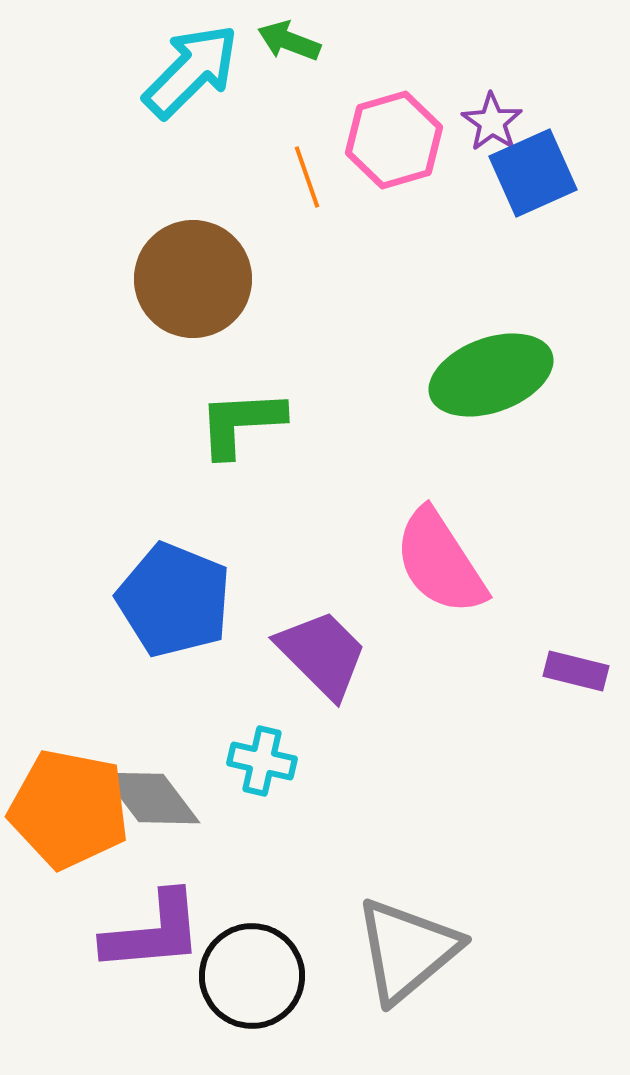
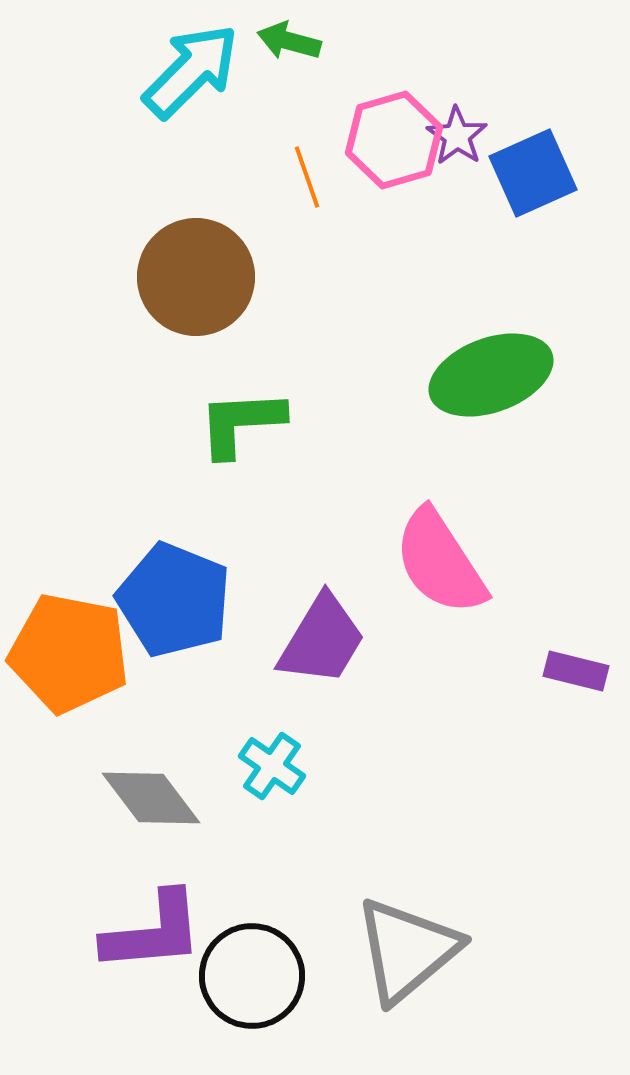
green arrow: rotated 6 degrees counterclockwise
purple star: moved 35 px left, 14 px down
brown circle: moved 3 px right, 2 px up
purple trapezoid: moved 14 px up; rotated 76 degrees clockwise
cyan cross: moved 10 px right, 5 px down; rotated 22 degrees clockwise
orange pentagon: moved 156 px up
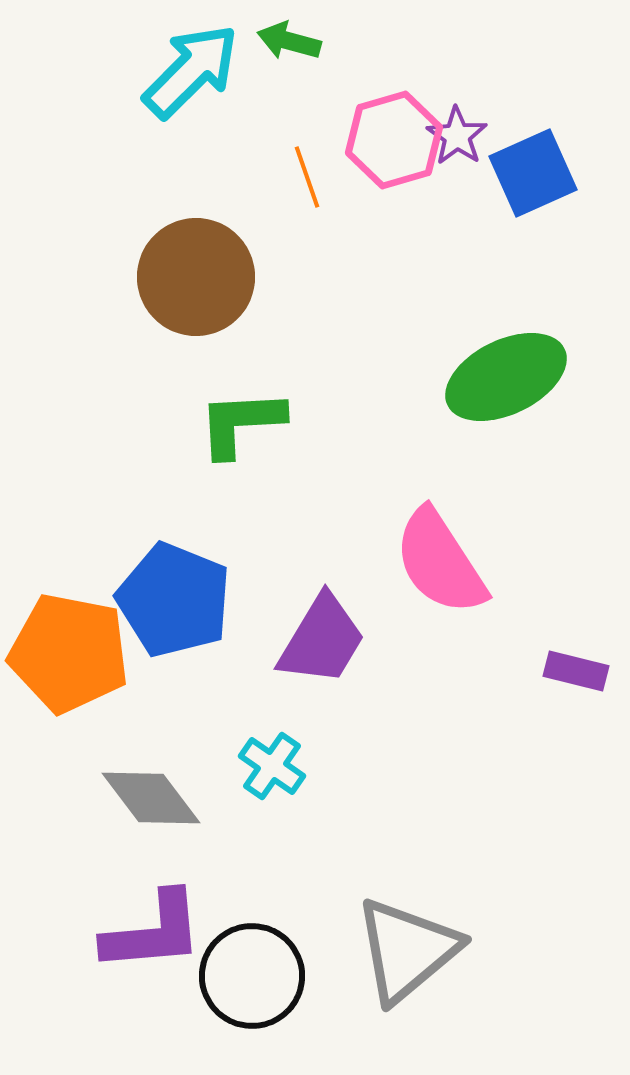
green ellipse: moved 15 px right, 2 px down; rotated 6 degrees counterclockwise
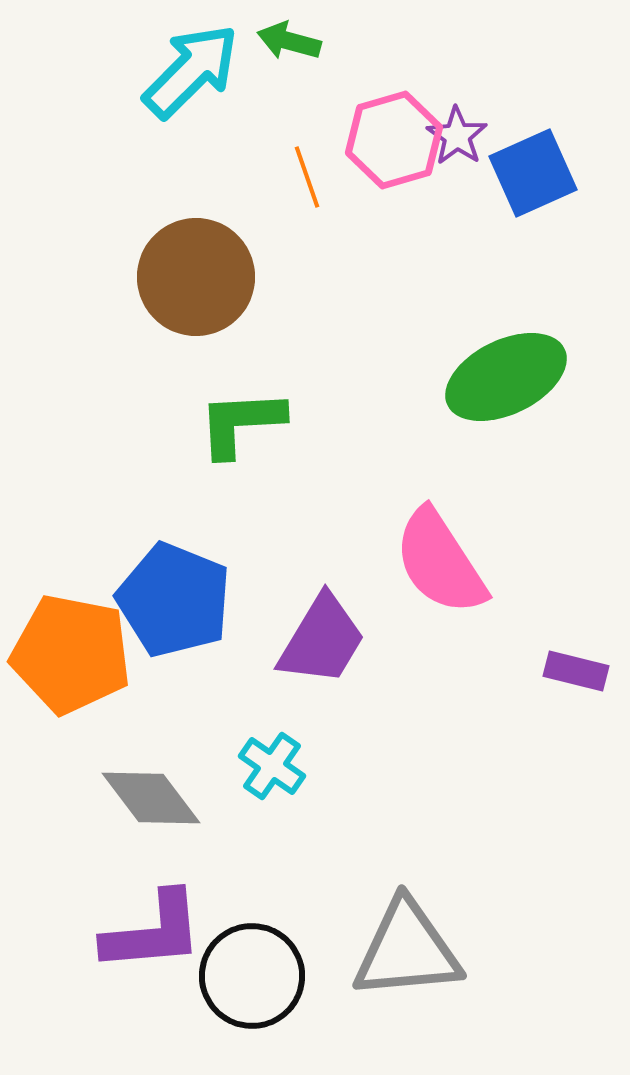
orange pentagon: moved 2 px right, 1 px down
gray triangle: rotated 35 degrees clockwise
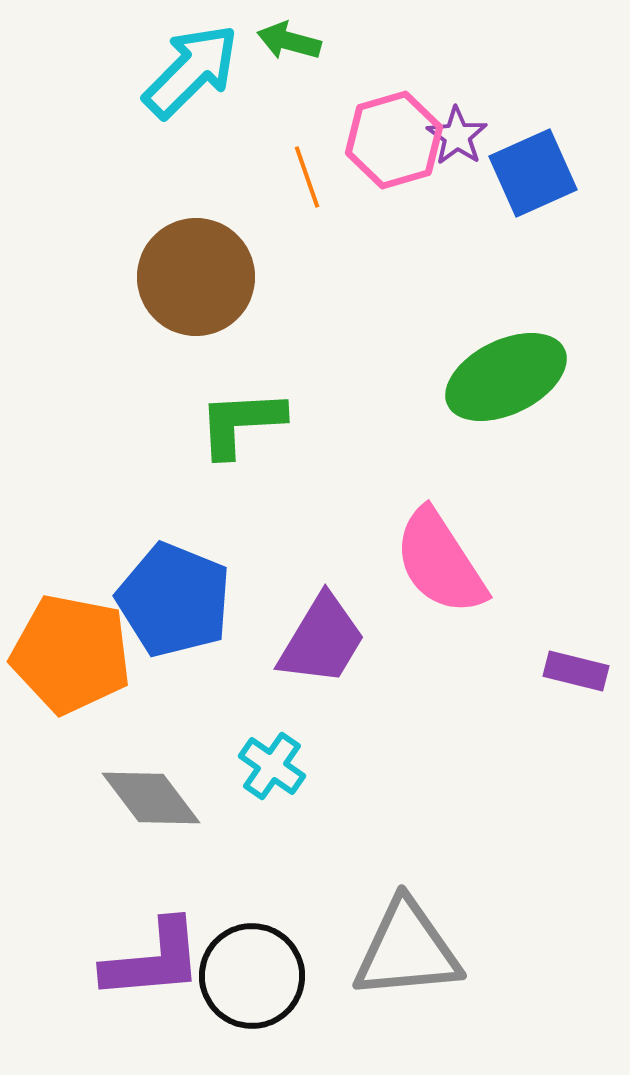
purple L-shape: moved 28 px down
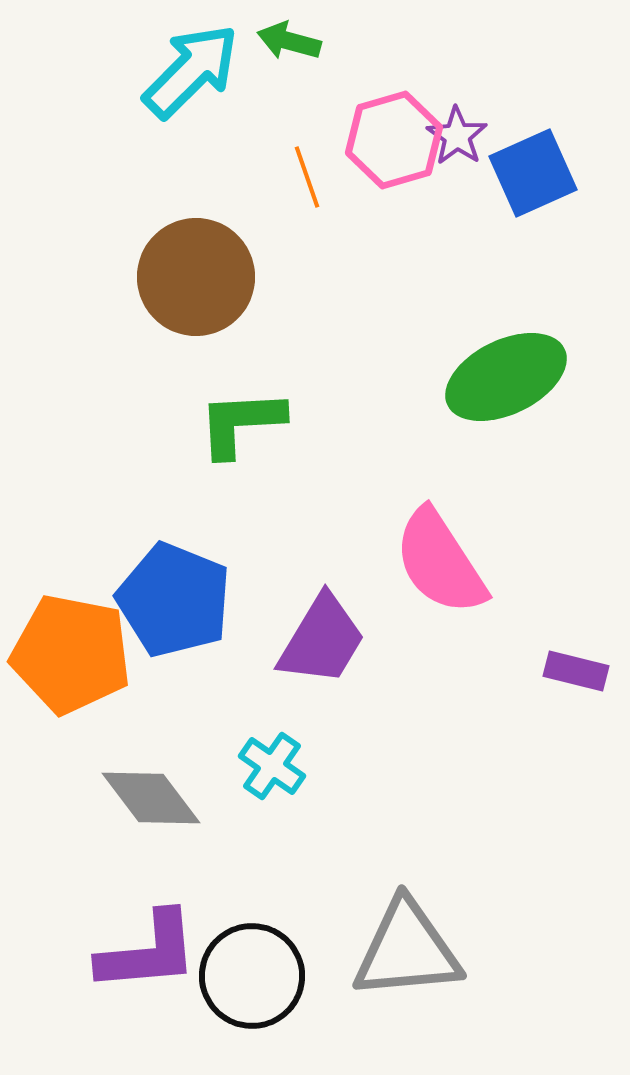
purple L-shape: moved 5 px left, 8 px up
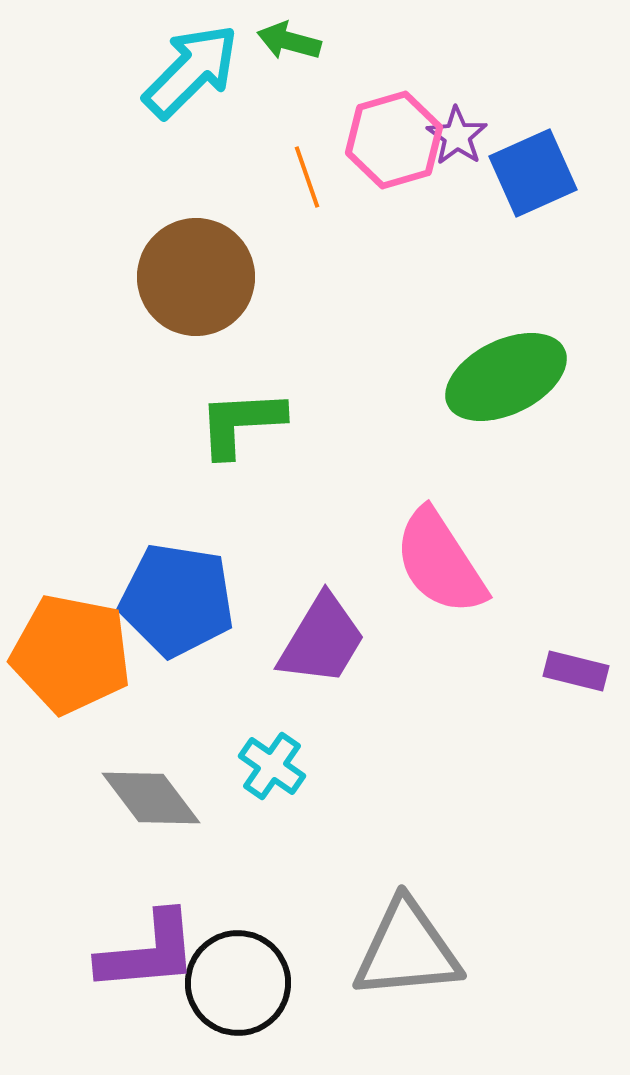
blue pentagon: moved 3 px right; rotated 13 degrees counterclockwise
black circle: moved 14 px left, 7 px down
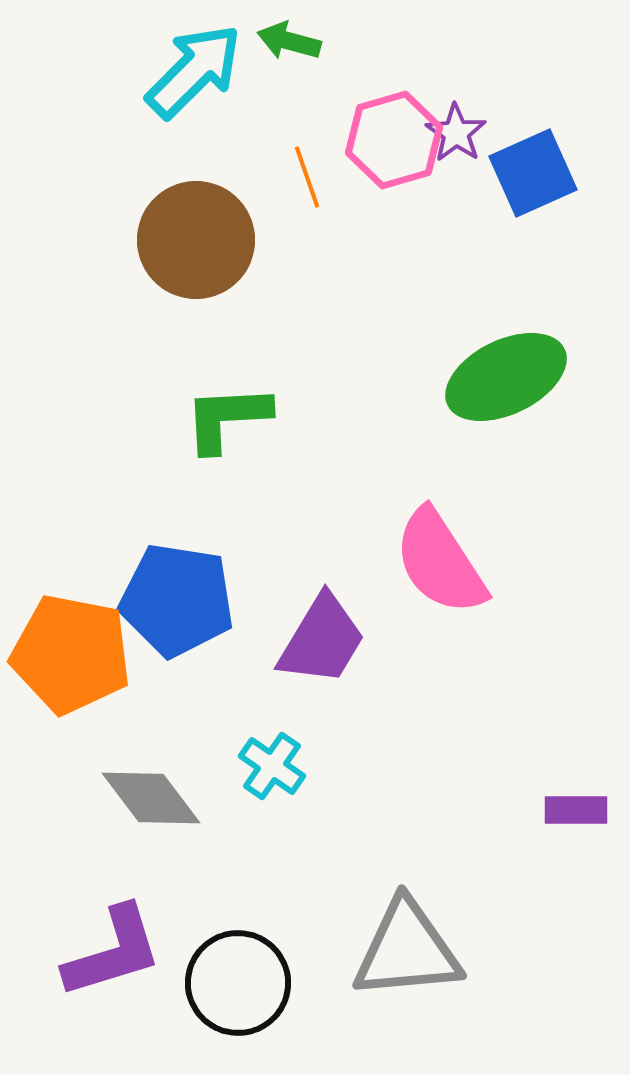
cyan arrow: moved 3 px right
purple star: moved 1 px left, 3 px up
brown circle: moved 37 px up
green L-shape: moved 14 px left, 5 px up
purple rectangle: moved 139 px down; rotated 14 degrees counterclockwise
purple L-shape: moved 35 px left; rotated 12 degrees counterclockwise
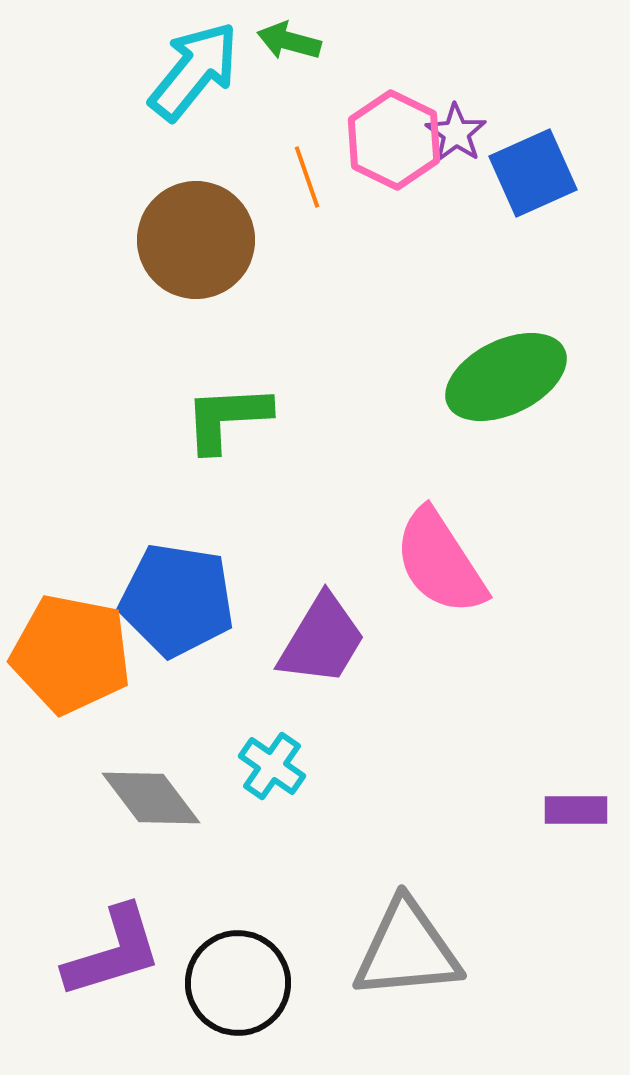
cyan arrow: rotated 6 degrees counterclockwise
pink hexagon: rotated 18 degrees counterclockwise
